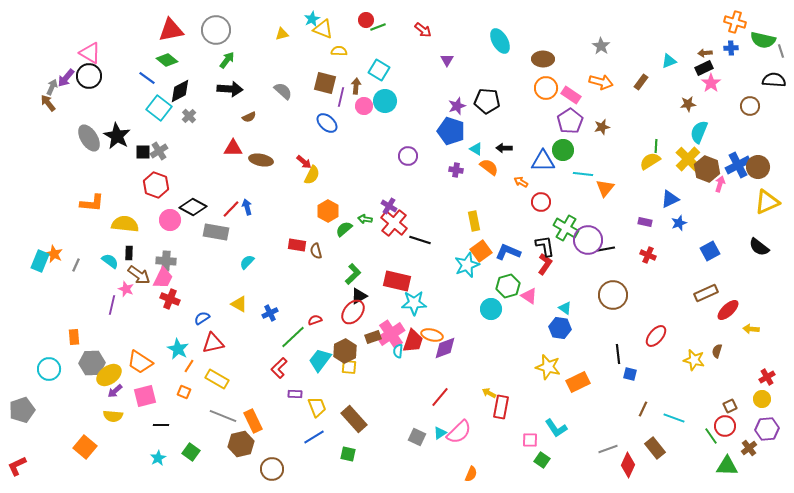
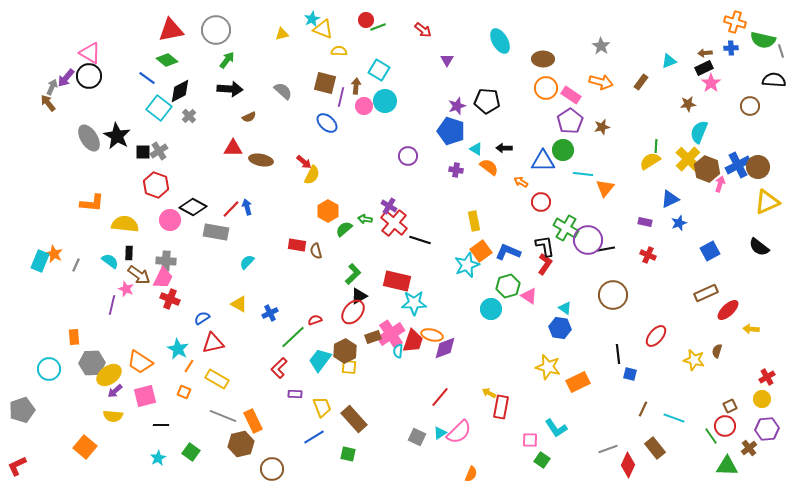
yellow trapezoid at (317, 407): moved 5 px right
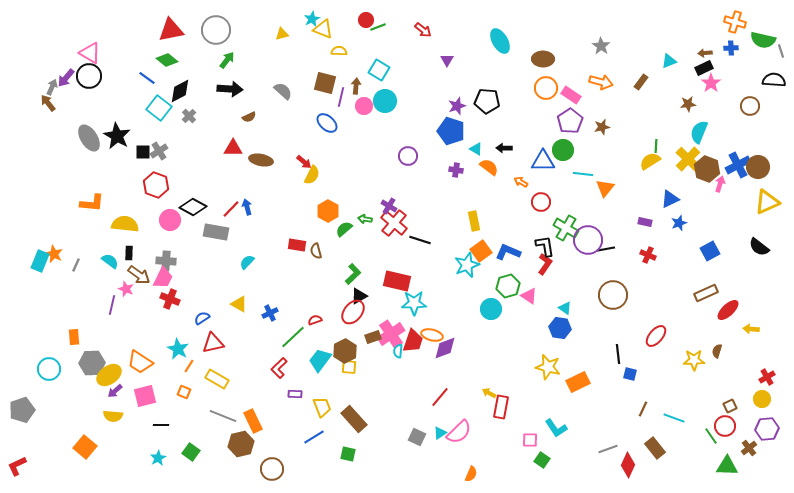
yellow star at (694, 360): rotated 15 degrees counterclockwise
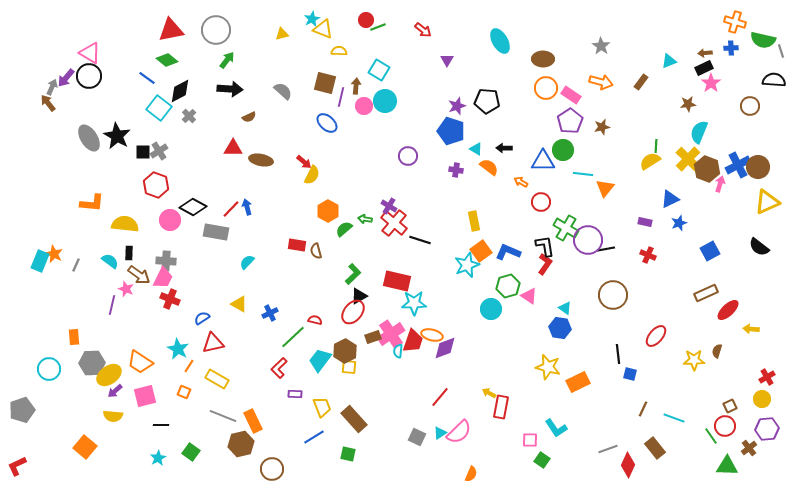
red semicircle at (315, 320): rotated 32 degrees clockwise
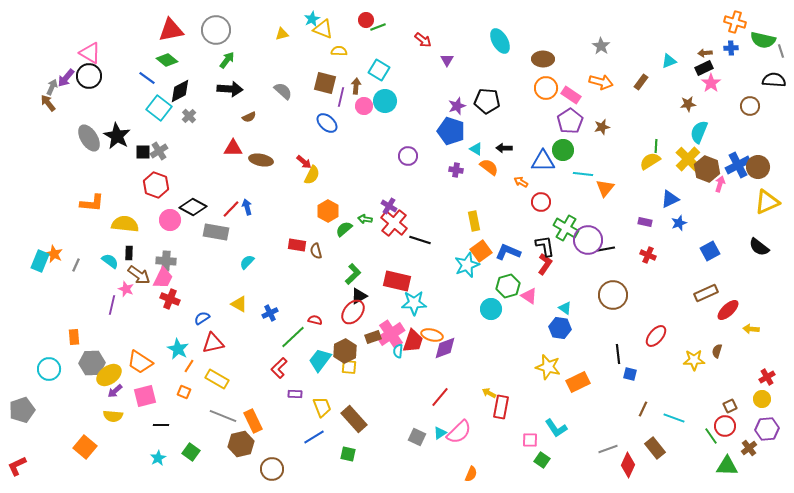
red arrow at (423, 30): moved 10 px down
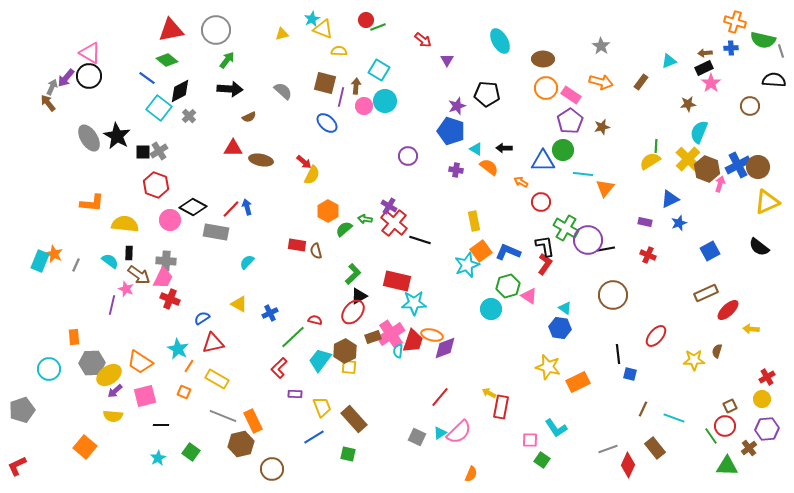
black pentagon at (487, 101): moved 7 px up
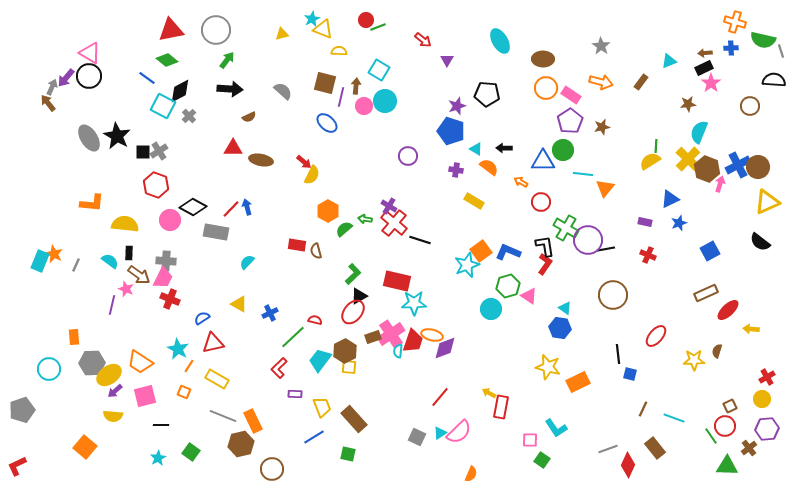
cyan square at (159, 108): moved 4 px right, 2 px up; rotated 10 degrees counterclockwise
yellow rectangle at (474, 221): moved 20 px up; rotated 48 degrees counterclockwise
black semicircle at (759, 247): moved 1 px right, 5 px up
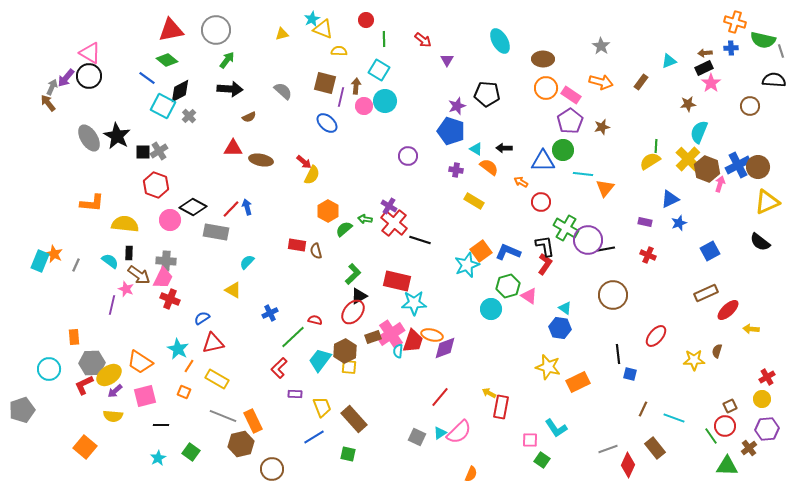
green line at (378, 27): moved 6 px right, 12 px down; rotated 70 degrees counterclockwise
yellow triangle at (239, 304): moved 6 px left, 14 px up
red L-shape at (17, 466): moved 67 px right, 81 px up
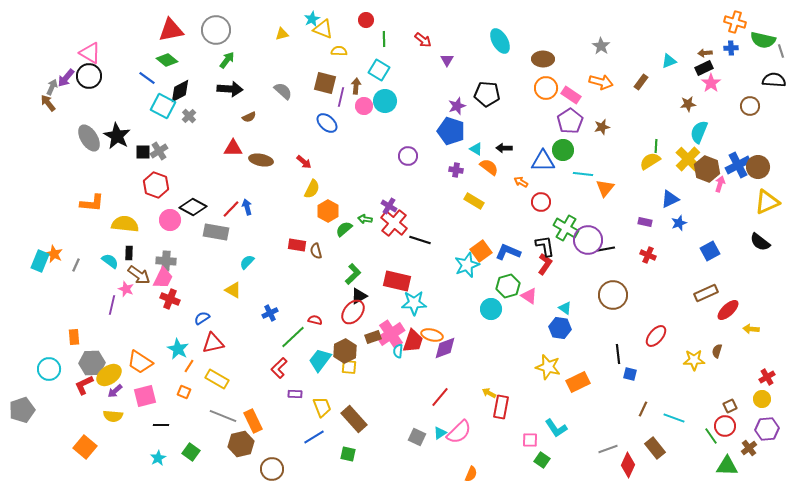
yellow semicircle at (312, 175): moved 14 px down
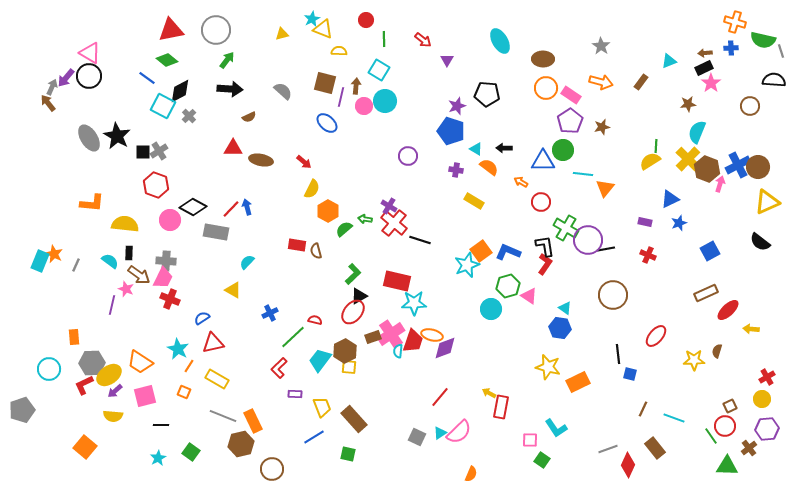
cyan semicircle at (699, 132): moved 2 px left
